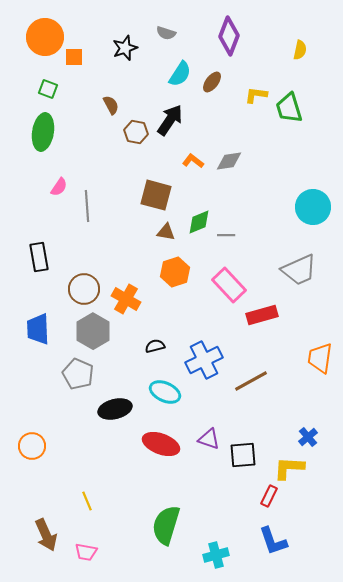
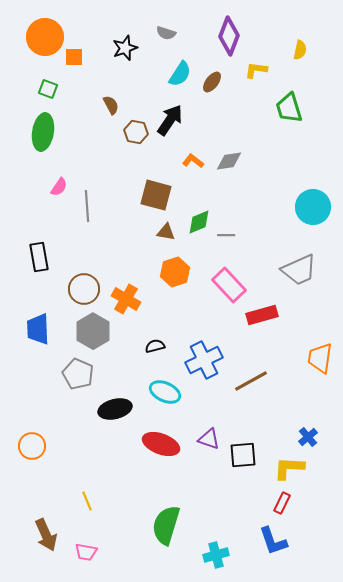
yellow L-shape at (256, 95): moved 25 px up
red rectangle at (269, 496): moved 13 px right, 7 px down
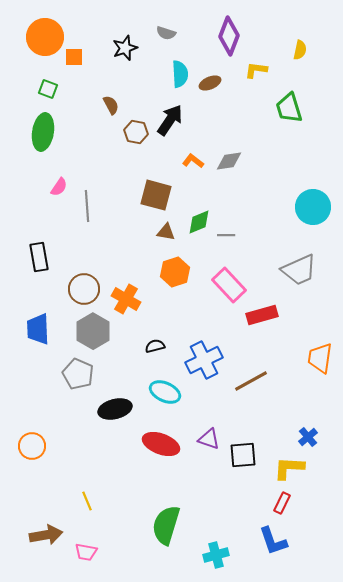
cyan semicircle at (180, 74): rotated 36 degrees counterclockwise
brown ellipse at (212, 82): moved 2 px left, 1 px down; rotated 30 degrees clockwise
brown arrow at (46, 535): rotated 76 degrees counterclockwise
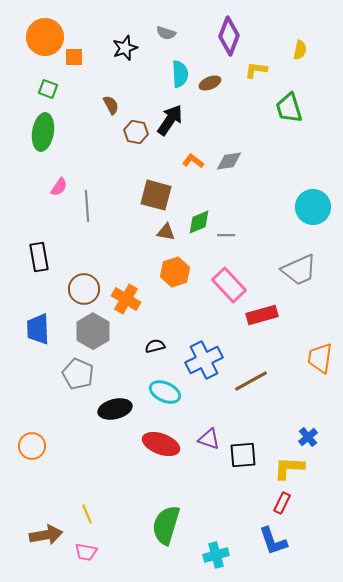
yellow line at (87, 501): moved 13 px down
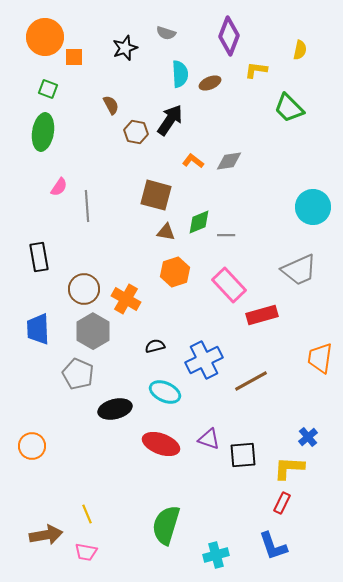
green trapezoid at (289, 108): rotated 28 degrees counterclockwise
blue L-shape at (273, 541): moved 5 px down
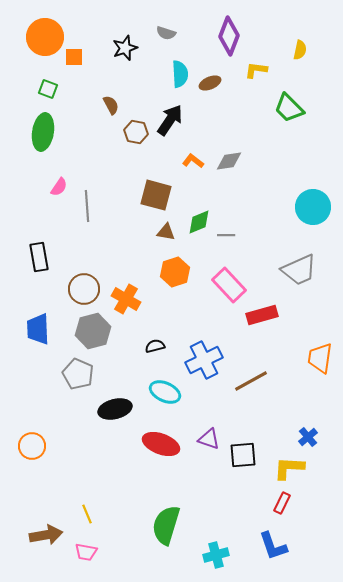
gray hexagon at (93, 331): rotated 16 degrees clockwise
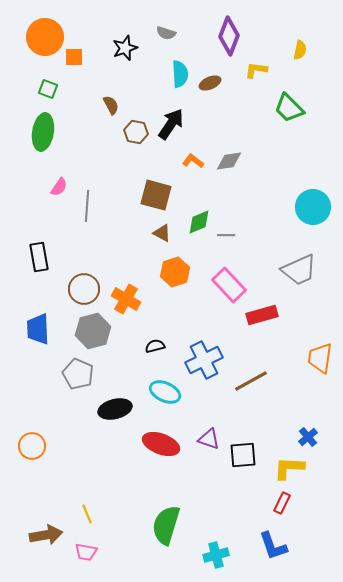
black arrow at (170, 120): moved 1 px right, 4 px down
gray line at (87, 206): rotated 8 degrees clockwise
brown triangle at (166, 232): moved 4 px left, 1 px down; rotated 18 degrees clockwise
